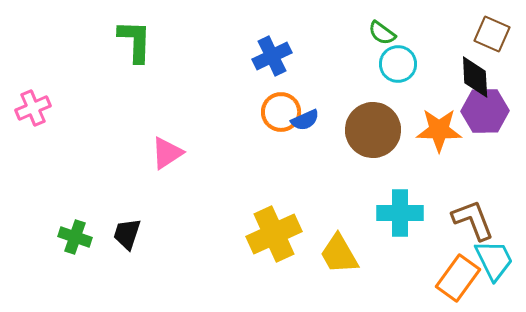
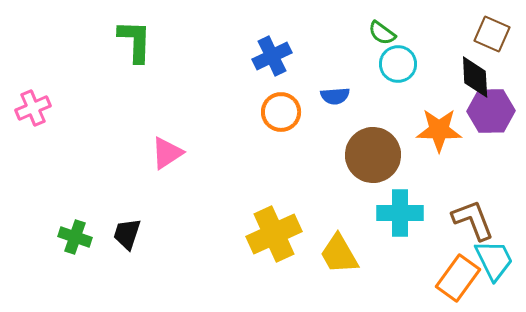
purple hexagon: moved 6 px right
blue semicircle: moved 30 px right, 24 px up; rotated 20 degrees clockwise
brown circle: moved 25 px down
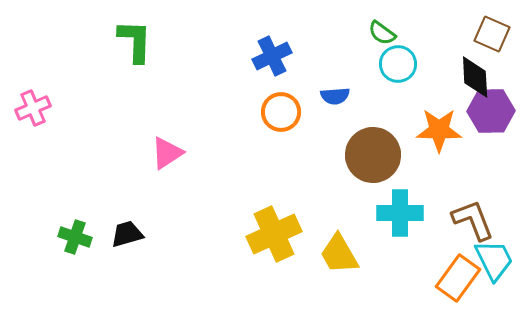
black trapezoid: rotated 56 degrees clockwise
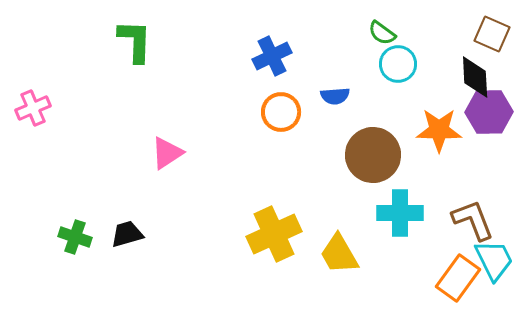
purple hexagon: moved 2 px left, 1 px down
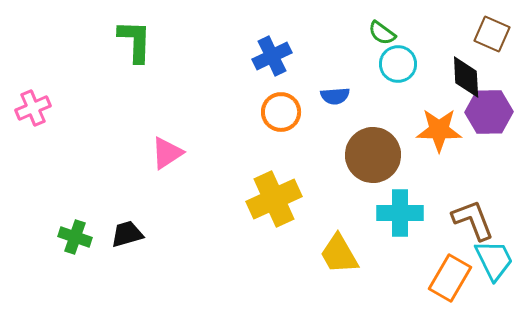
black diamond: moved 9 px left
yellow cross: moved 35 px up
orange rectangle: moved 8 px left; rotated 6 degrees counterclockwise
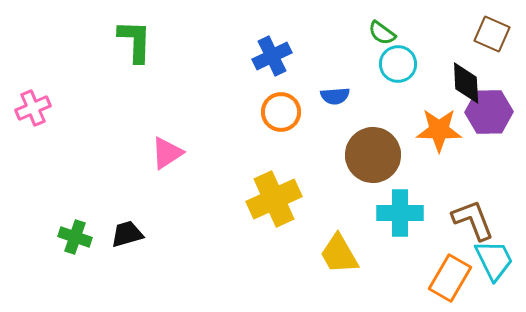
black diamond: moved 6 px down
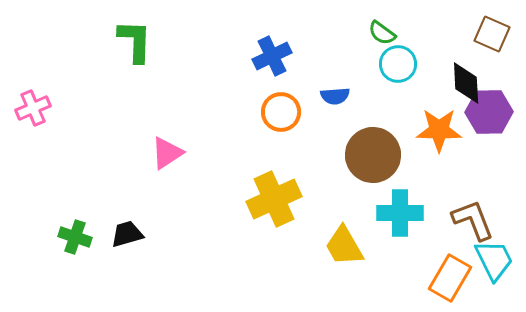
yellow trapezoid: moved 5 px right, 8 px up
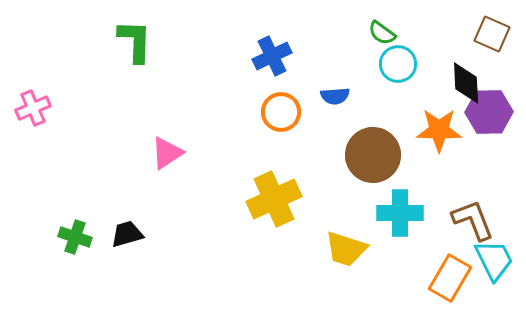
yellow trapezoid: moved 2 px right, 3 px down; rotated 42 degrees counterclockwise
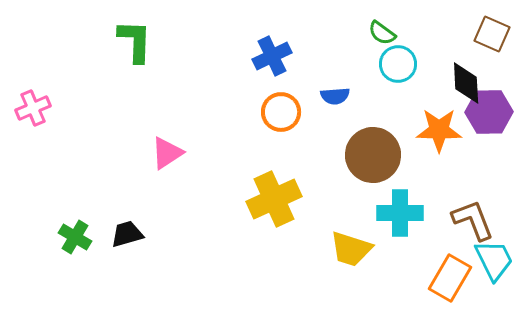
green cross: rotated 12 degrees clockwise
yellow trapezoid: moved 5 px right
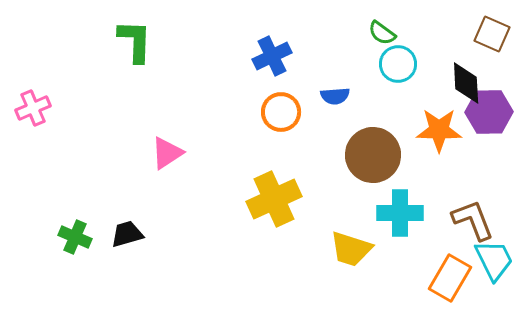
green cross: rotated 8 degrees counterclockwise
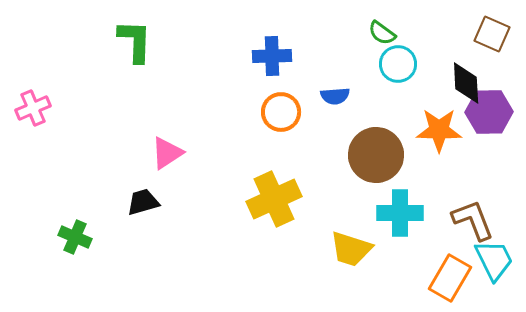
blue cross: rotated 24 degrees clockwise
brown circle: moved 3 px right
black trapezoid: moved 16 px right, 32 px up
